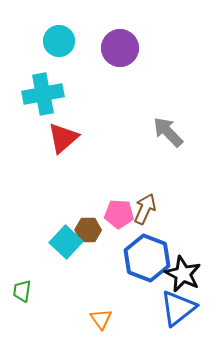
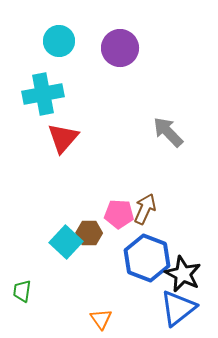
red triangle: rotated 8 degrees counterclockwise
brown hexagon: moved 1 px right, 3 px down
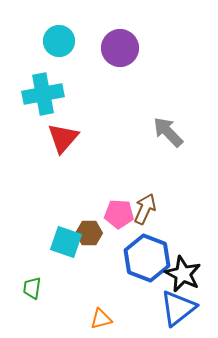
cyan square: rotated 24 degrees counterclockwise
green trapezoid: moved 10 px right, 3 px up
orange triangle: rotated 50 degrees clockwise
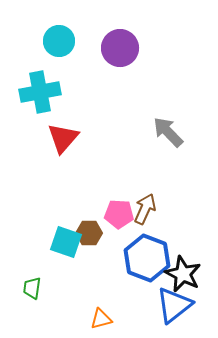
cyan cross: moved 3 px left, 2 px up
blue triangle: moved 4 px left, 3 px up
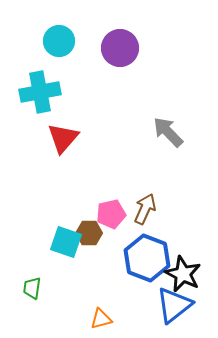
pink pentagon: moved 8 px left; rotated 16 degrees counterclockwise
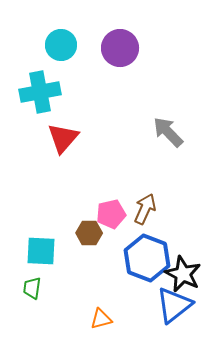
cyan circle: moved 2 px right, 4 px down
cyan square: moved 25 px left, 9 px down; rotated 16 degrees counterclockwise
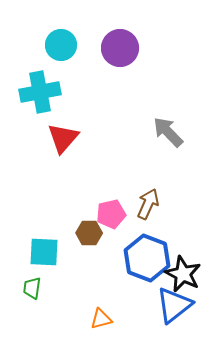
brown arrow: moved 3 px right, 5 px up
cyan square: moved 3 px right, 1 px down
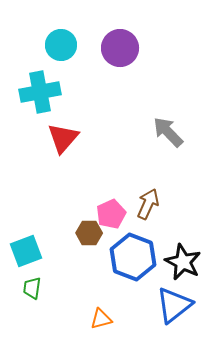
pink pentagon: rotated 12 degrees counterclockwise
cyan square: moved 18 px left, 1 px up; rotated 24 degrees counterclockwise
blue hexagon: moved 14 px left, 1 px up
black star: moved 12 px up
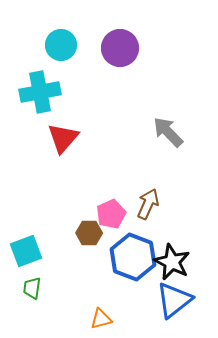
black star: moved 11 px left
blue triangle: moved 5 px up
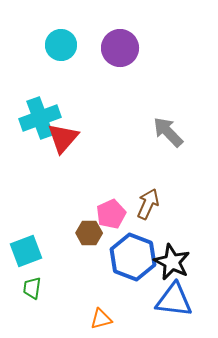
cyan cross: moved 26 px down; rotated 9 degrees counterclockwise
blue triangle: rotated 45 degrees clockwise
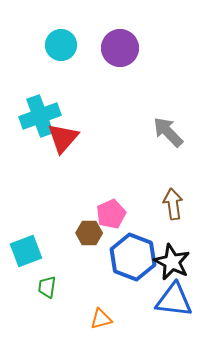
cyan cross: moved 2 px up
brown arrow: moved 25 px right; rotated 32 degrees counterclockwise
green trapezoid: moved 15 px right, 1 px up
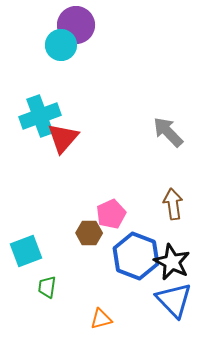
purple circle: moved 44 px left, 23 px up
blue hexagon: moved 3 px right, 1 px up
blue triangle: rotated 39 degrees clockwise
